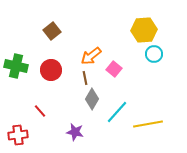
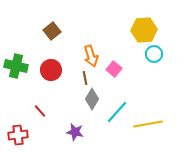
orange arrow: rotated 70 degrees counterclockwise
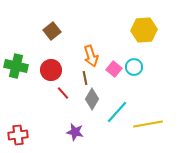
cyan circle: moved 20 px left, 13 px down
red line: moved 23 px right, 18 px up
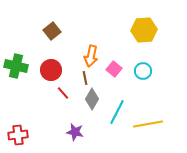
orange arrow: rotated 30 degrees clockwise
cyan circle: moved 9 px right, 4 px down
cyan line: rotated 15 degrees counterclockwise
